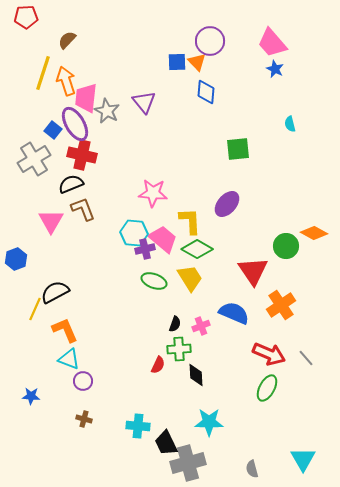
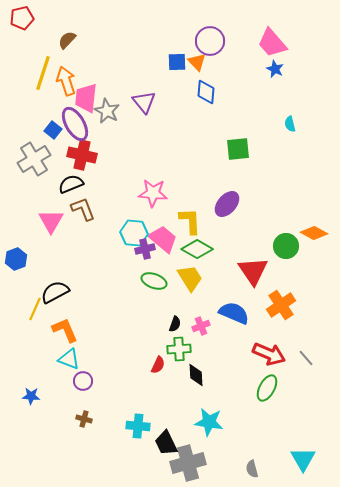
red pentagon at (26, 17): moved 4 px left, 1 px down; rotated 10 degrees counterclockwise
cyan star at (209, 422): rotated 8 degrees clockwise
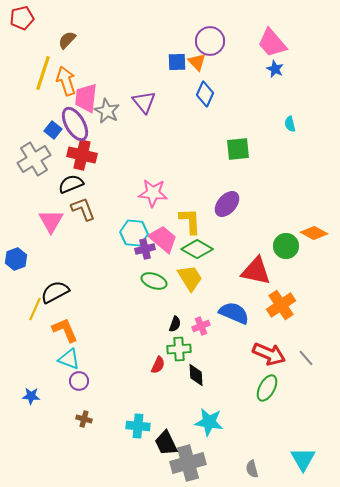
blue diamond at (206, 92): moved 1 px left, 2 px down; rotated 20 degrees clockwise
red triangle at (253, 271): moved 3 px right; rotated 44 degrees counterclockwise
purple circle at (83, 381): moved 4 px left
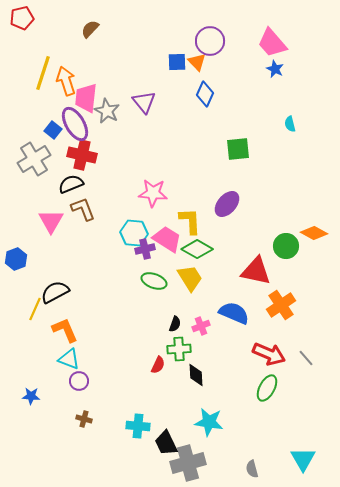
brown semicircle at (67, 40): moved 23 px right, 11 px up
pink trapezoid at (163, 239): moved 4 px right; rotated 8 degrees counterclockwise
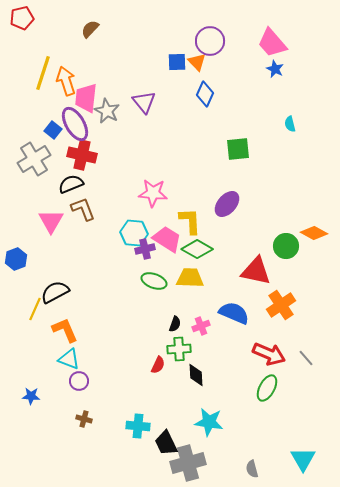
yellow trapezoid at (190, 278): rotated 56 degrees counterclockwise
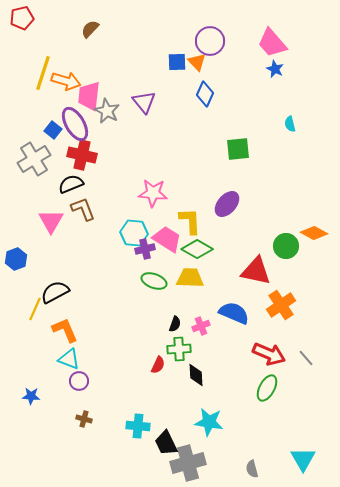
orange arrow at (66, 81): rotated 124 degrees clockwise
pink trapezoid at (86, 98): moved 3 px right, 2 px up
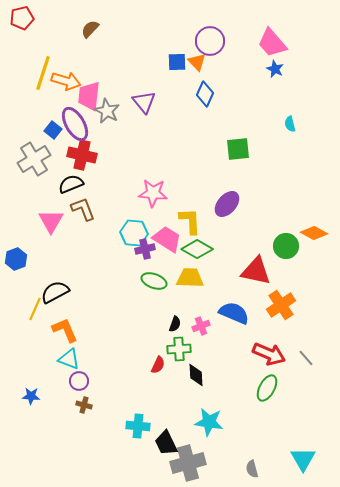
brown cross at (84, 419): moved 14 px up
